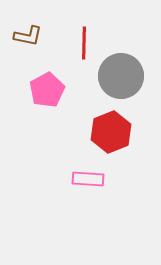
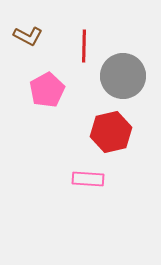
brown L-shape: rotated 16 degrees clockwise
red line: moved 3 px down
gray circle: moved 2 px right
red hexagon: rotated 9 degrees clockwise
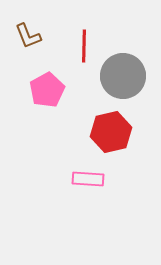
brown L-shape: rotated 40 degrees clockwise
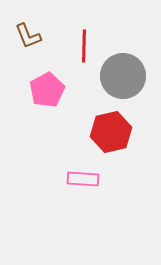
pink rectangle: moved 5 px left
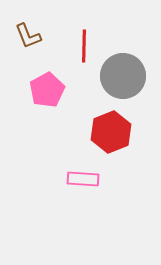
red hexagon: rotated 9 degrees counterclockwise
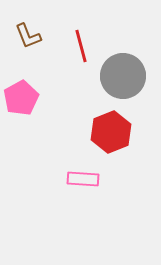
red line: moved 3 px left; rotated 16 degrees counterclockwise
pink pentagon: moved 26 px left, 8 px down
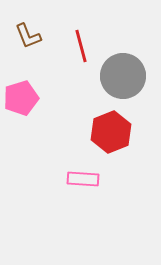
pink pentagon: rotated 12 degrees clockwise
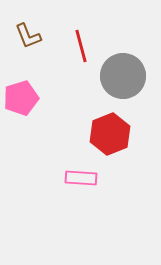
red hexagon: moved 1 px left, 2 px down
pink rectangle: moved 2 px left, 1 px up
